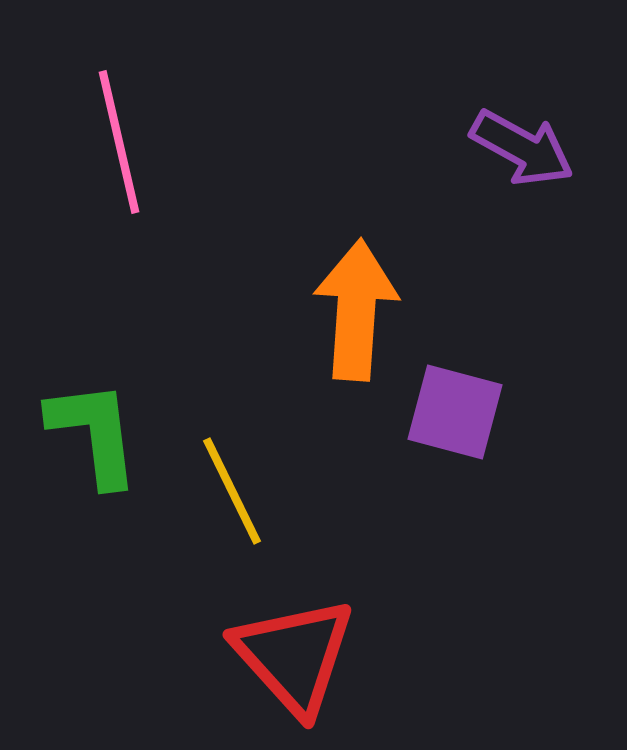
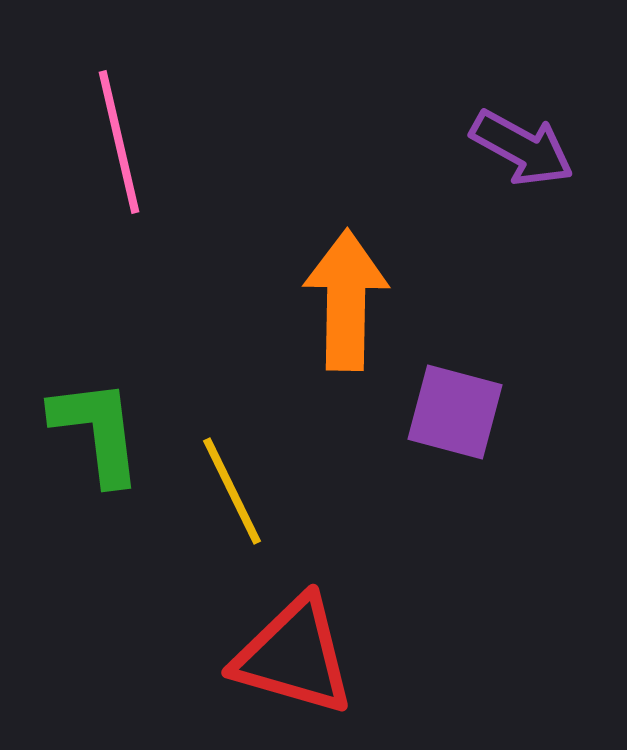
orange arrow: moved 10 px left, 10 px up; rotated 3 degrees counterclockwise
green L-shape: moved 3 px right, 2 px up
red triangle: rotated 32 degrees counterclockwise
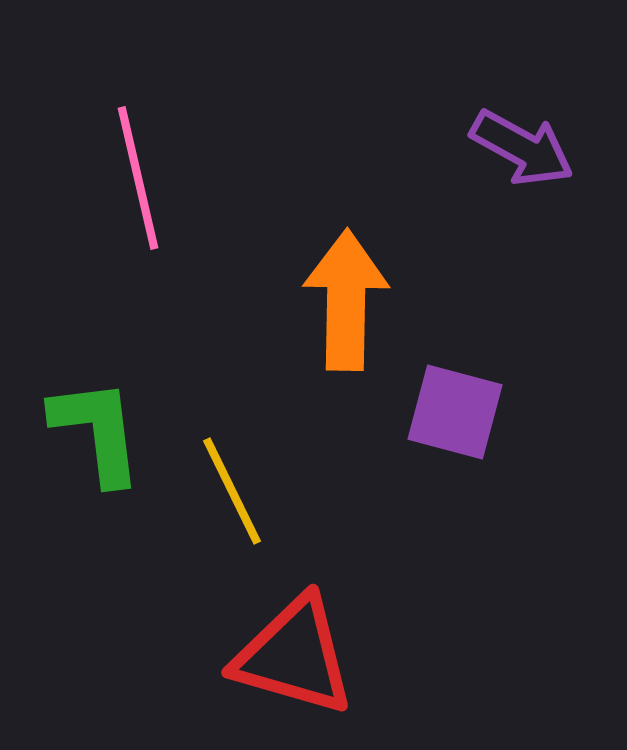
pink line: moved 19 px right, 36 px down
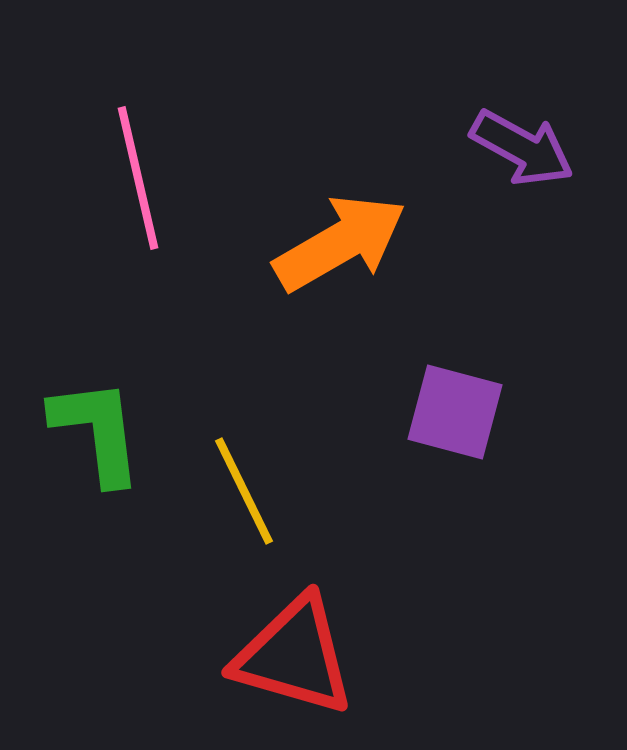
orange arrow: moved 6 px left, 57 px up; rotated 59 degrees clockwise
yellow line: moved 12 px right
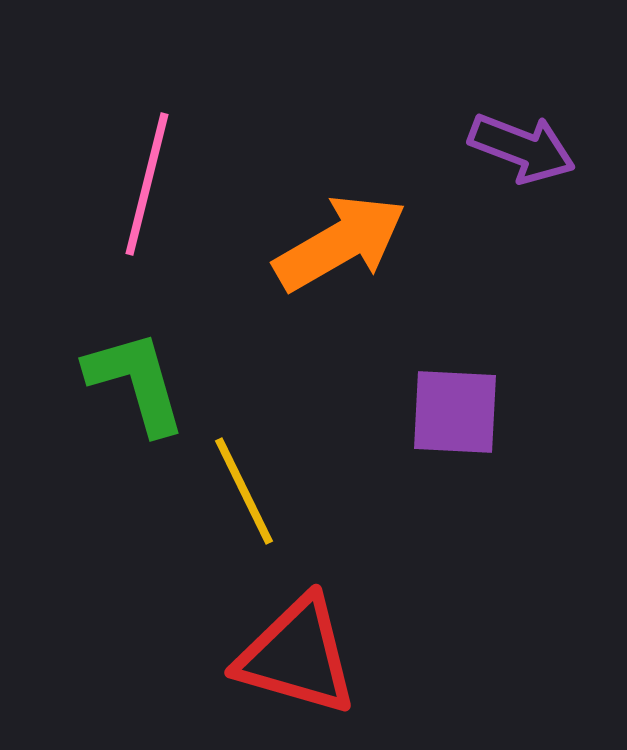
purple arrow: rotated 8 degrees counterclockwise
pink line: moved 9 px right, 6 px down; rotated 27 degrees clockwise
purple square: rotated 12 degrees counterclockwise
green L-shape: moved 39 px right, 49 px up; rotated 9 degrees counterclockwise
red triangle: moved 3 px right
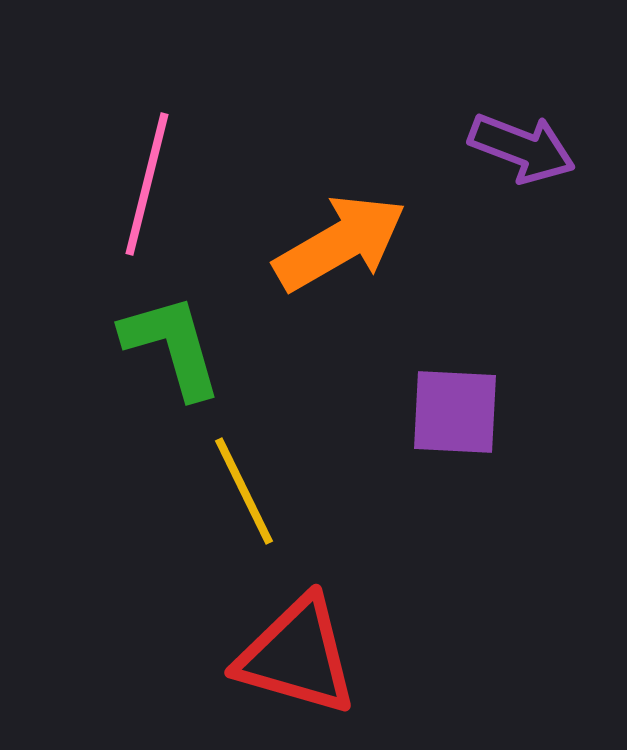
green L-shape: moved 36 px right, 36 px up
